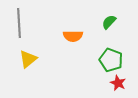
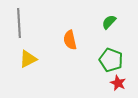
orange semicircle: moved 3 px left, 4 px down; rotated 78 degrees clockwise
yellow triangle: rotated 12 degrees clockwise
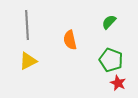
gray line: moved 8 px right, 2 px down
yellow triangle: moved 2 px down
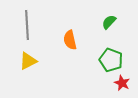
red star: moved 4 px right
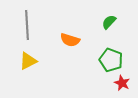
orange semicircle: rotated 60 degrees counterclockwise
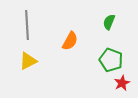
green semicircle: rotated 21 degrees counterclockwise
orange semicircle: moved 1 px down; rotated 78 degrees counterclockwise
red star: rotated 21 degrees clockwise
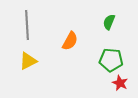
green pentagon: rotated 15 degrees counterclockwise
red star: moved 2 px left; rotated 21 degrees counterclockwise
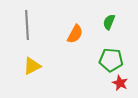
orange semicircle: moved 5 px right, 7 px up
yellow triangle: moved 4 px right, 5 px down
